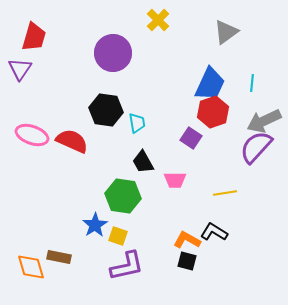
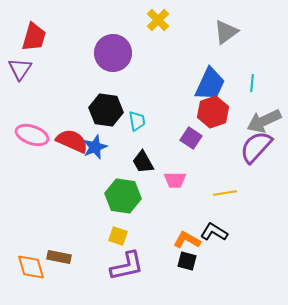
cyan trapezoid: moved 2 px up
blue star: moved 78 px up; rotated 10 degrees clockwise
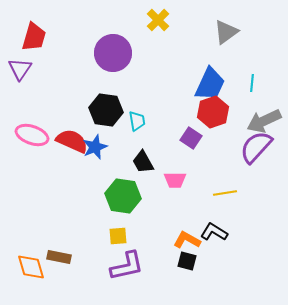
yellow square: rotated 24 degrees counterclockwise
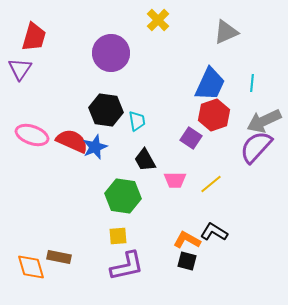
gray triangle: rotated 12 degrees clockwise
purple circle: moved 2 px left
red hexagon: moved 1 px right, 3 px down
black trapezoid: moved 2 px right, 2 px up
yellow line: moved 14 px left, 9 px up; rotated 30 degrees counterclockwise
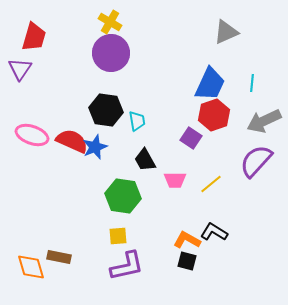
yellow cross: moved 48 px left, 2 px down; rotated 15 degrees counterclockwise
purple semicircle: moved 14 px down
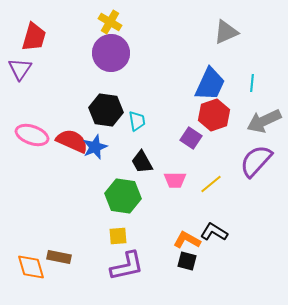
black trapezoid: moved 3 px left, 2 px down
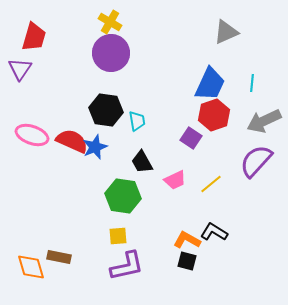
pink trapezoid: rotated 25 degrees counterclockwise
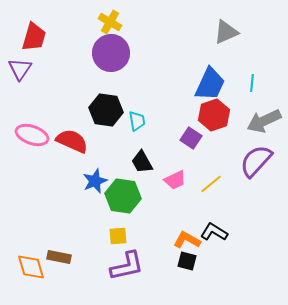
blue star: moved 34 px down
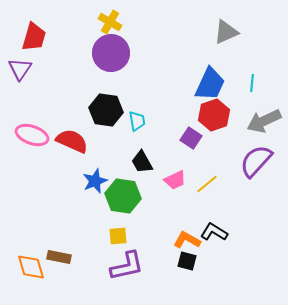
yellow line: moved 4 px left
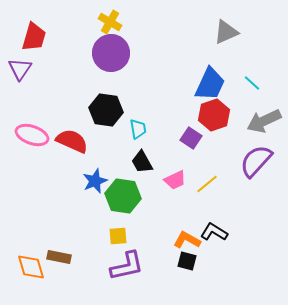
cyan line: rotated 54 degrees counterclockwise
cyan trapezoid: moved 1 px right, 8 px down
